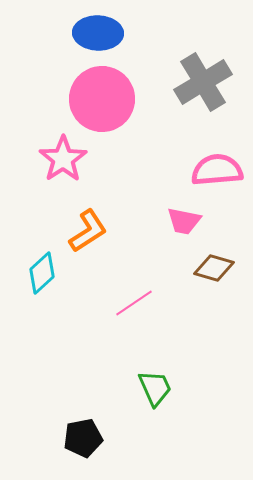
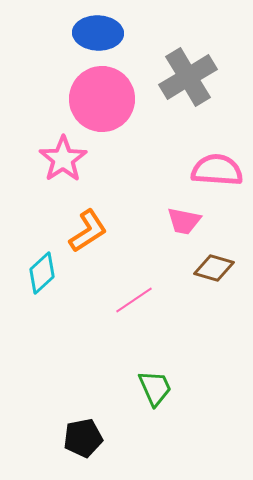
gray cross: moved 15 px left, 5 px up
pink semicircle: rotated 9 degrees clockwise
pink line: moved 3 px up
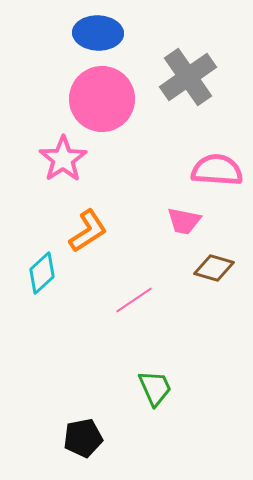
gray cross: rotated 4 degrees counterclockwise
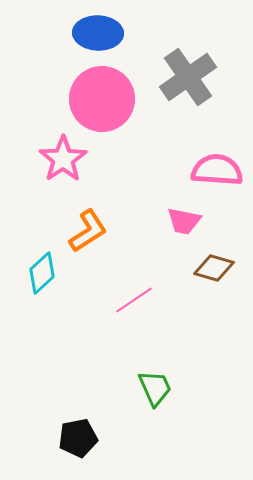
black pentagon: moved 5 px left
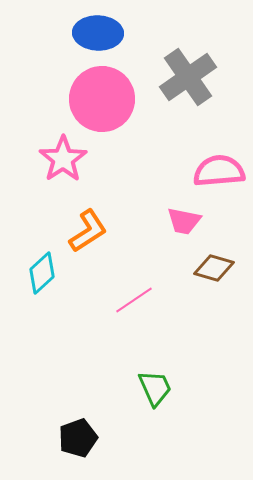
pink semicircle: moved 2 px right, 1 px down; rotated 9 degrees counterclockwise
black pentagon: rotated 9 degrees counterclockwise
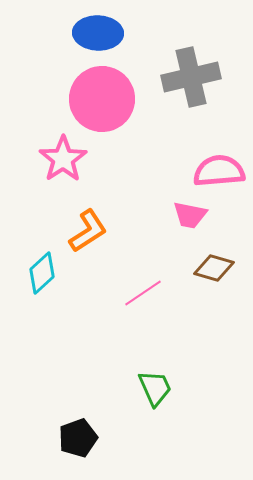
gray cross: moved 3 px right; rotated 22 degrees clockwise
pink trapezoid: moved 6 px right, 6 px up
pink line: moved 9 px right, 7 px up
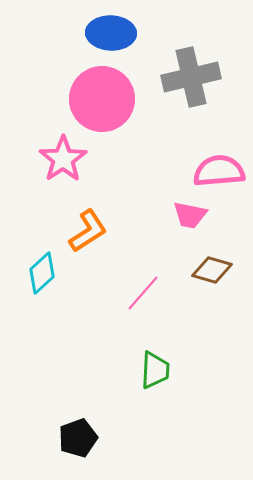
blue ellipse: moved 13 px right
brown diamond: moved 2 px left, 2 px down
pink line: rotated 15 degrees counterclockwise
green trapezoid: moved 18 px up; rotated 27 degrees clockwise
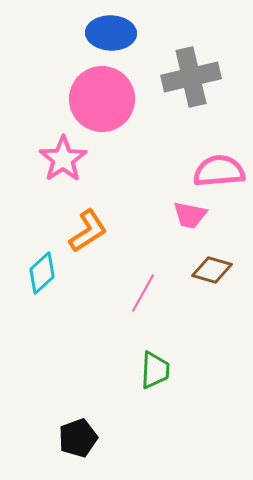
pink line: rotated 12 degrees counterclockwise
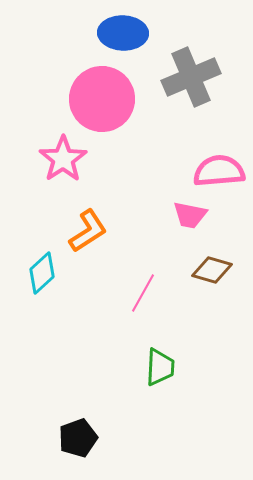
blue ellipse: moved 12 px right
gray cross: rotated 10 degrees counterclockwise
green trapezoid: moved 5 px right, 3 px up
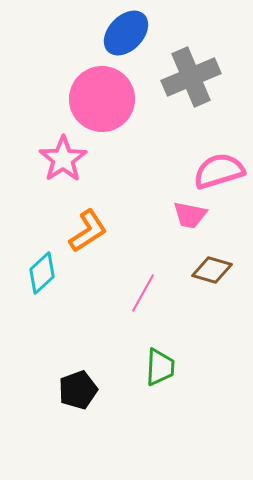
blue ellipse: moved 3 px right; rotated 48 degrees counterclockwise
pink semicircle: rotated 12 degrees counterclockwise
black pentagon: moved 48 px up
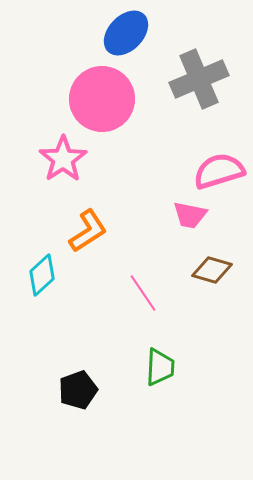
gray cross: moved 8 px right, 2 px down
cyan diamond: moved 2 px down
pink line: rotated 63 degrees counterclockwise
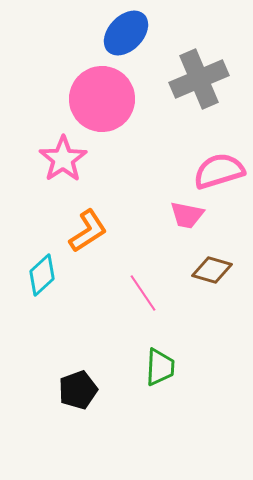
pink trapezoid: moved 3 px left
